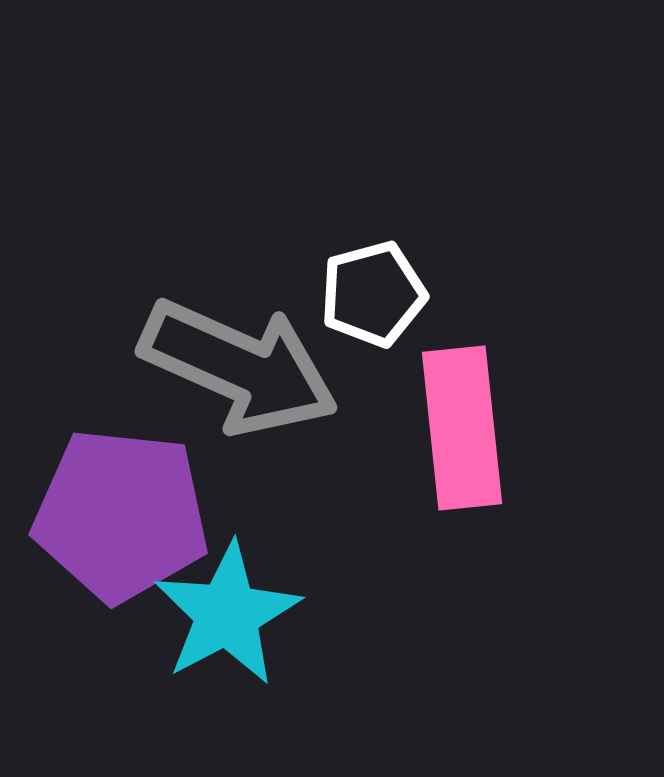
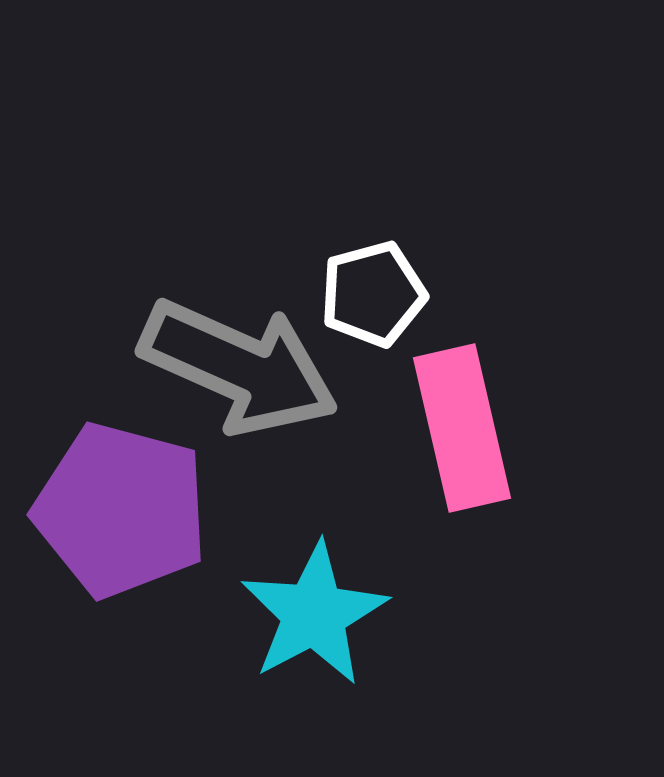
pink rectangle: rotated 7 degrees counterclockwise
purple pentagon: moved 5 px up; rotated 9 degrees clockwise
cyan star: moved 87 px right
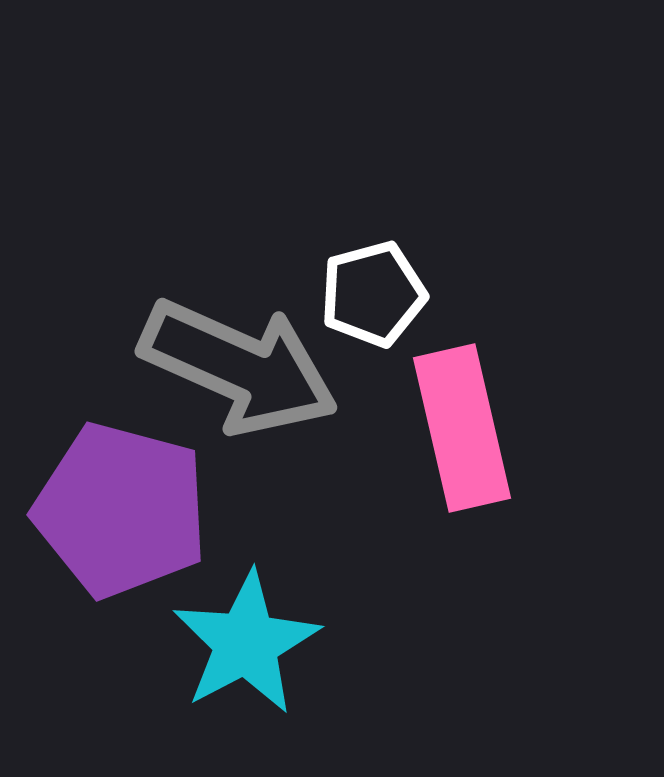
cyan star: moved 68 px left, 29 px down
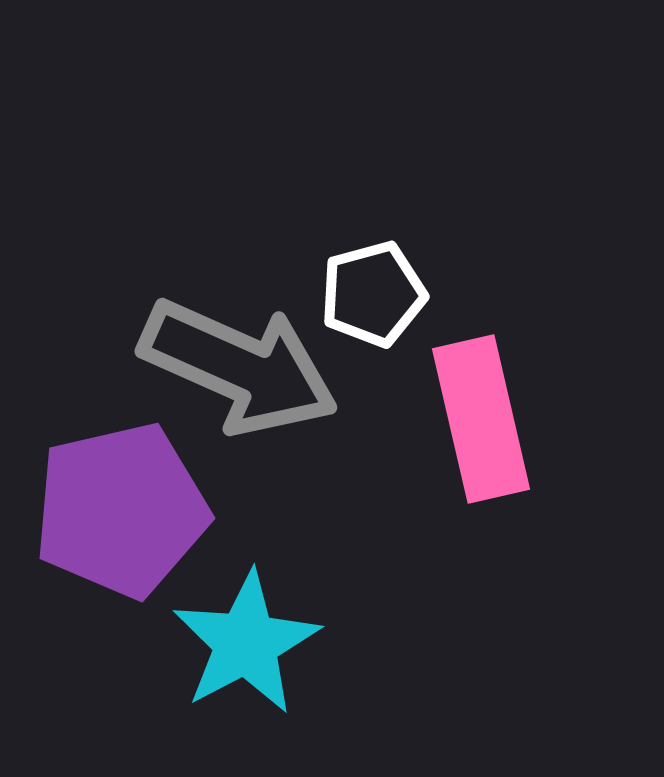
pink rectangle: moved 19 px right, 9 px up
purple pentagon: rotated 28 degrees counterclockwise
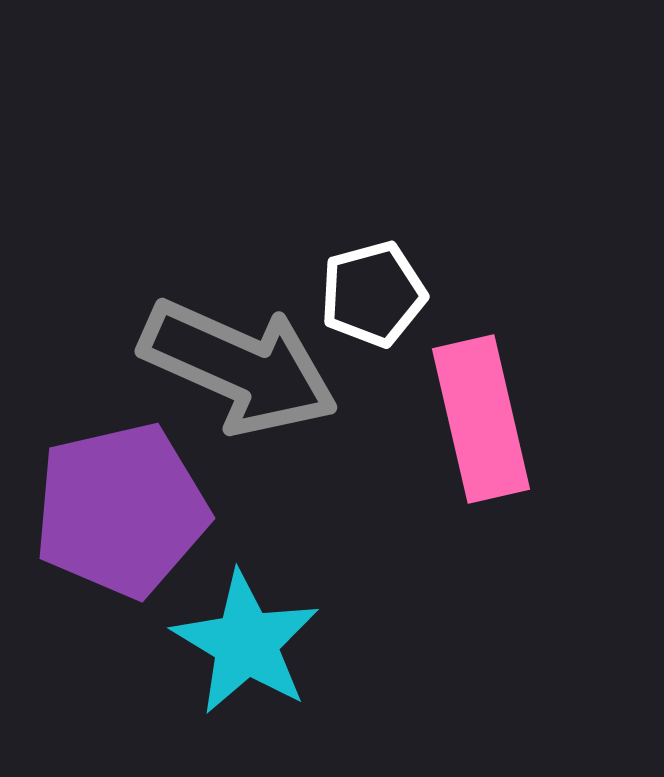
cyan star: rotated 13 degrees counterclockwise
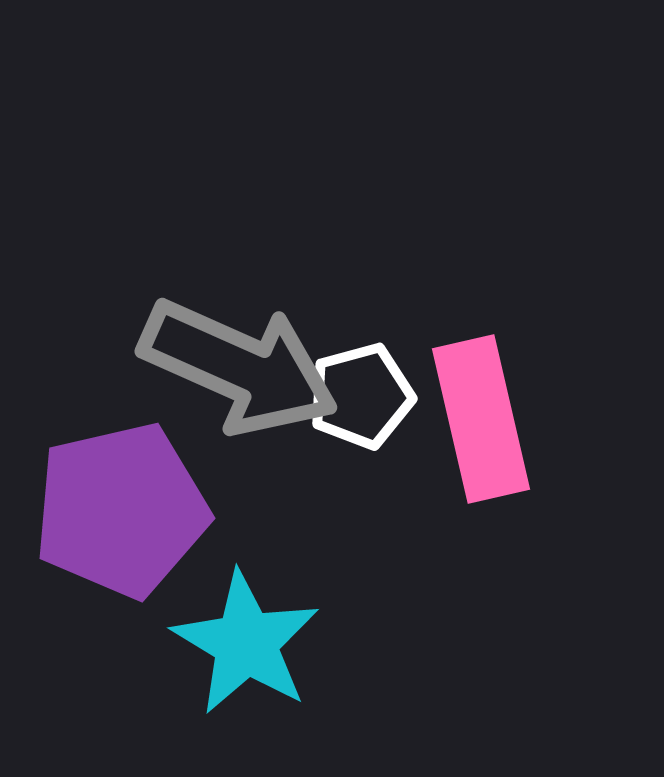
white pentagon: moved 12 px left, 102 px down
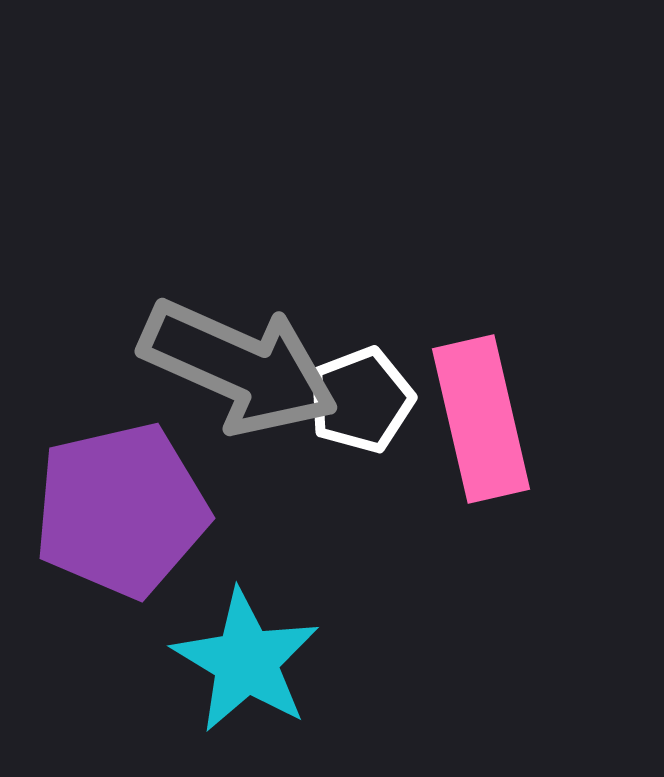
white pentagon: moved 4 px down; rotated 6 degrees counterclockwise
cyan star: moved 18 px down
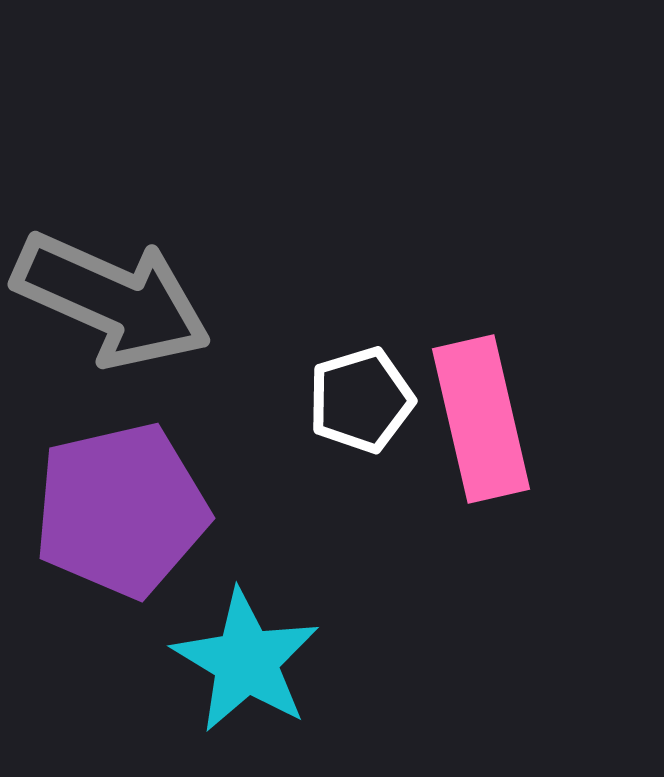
gray arrow: moved 127 px left, 67 px up
white pentagon: rotated 4 degrees clockwise
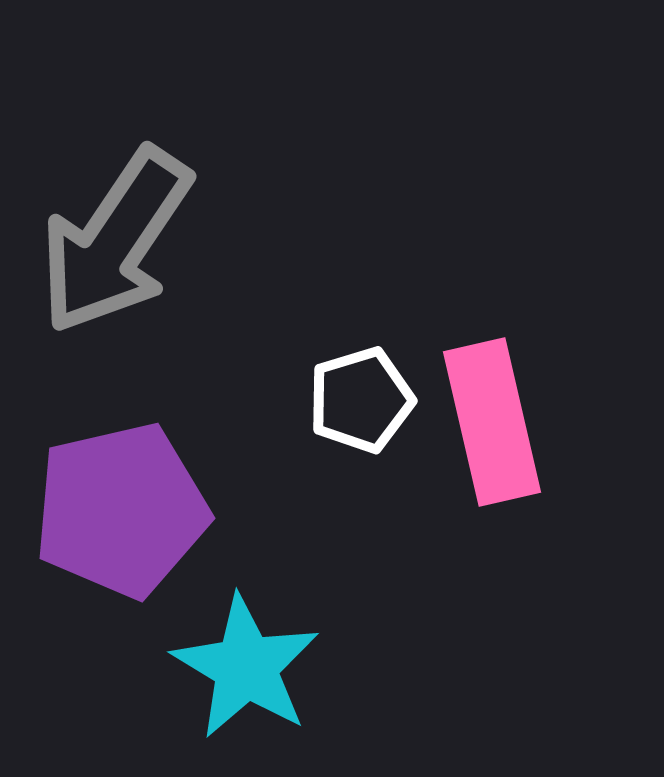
gray arrow: moved 3 px right, 59 px up; rotated 100 degrees clockwise
pink rectangle: moved 11 px right, 3 px down
cyan star: moved 6 px down
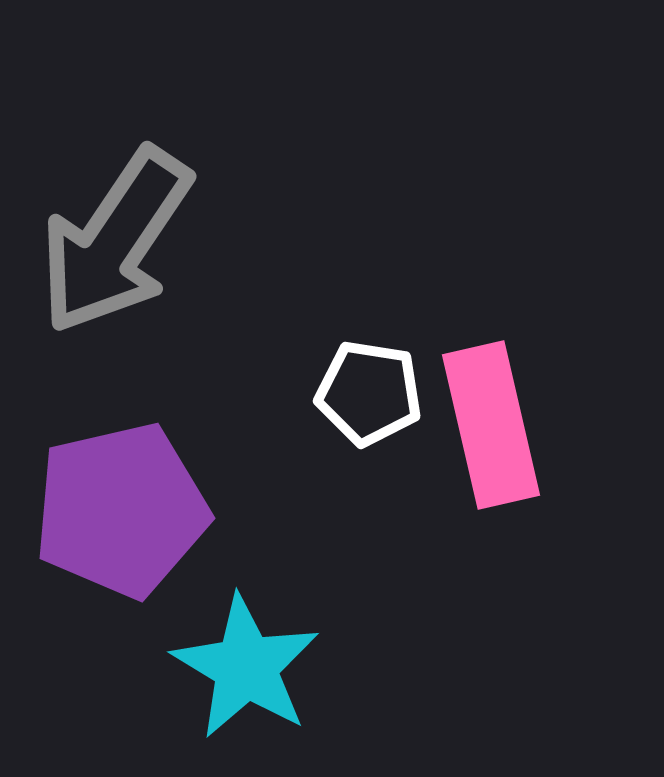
white pentagon: moved 8 px right, 7 px up; rotated 26 degrees clockwise
pink rectangle: moved 1 px left, 3 px down
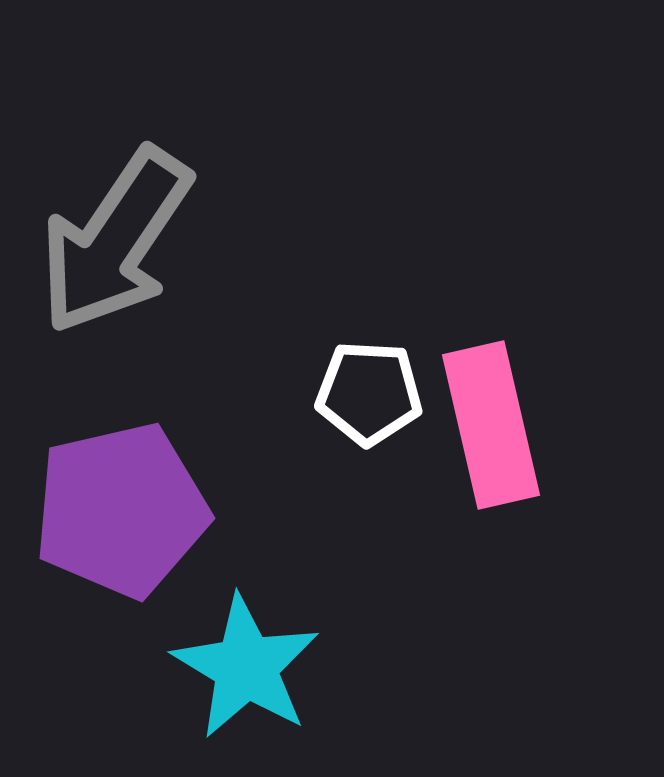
white pentagon: rotated 6 degrees counterclockwise
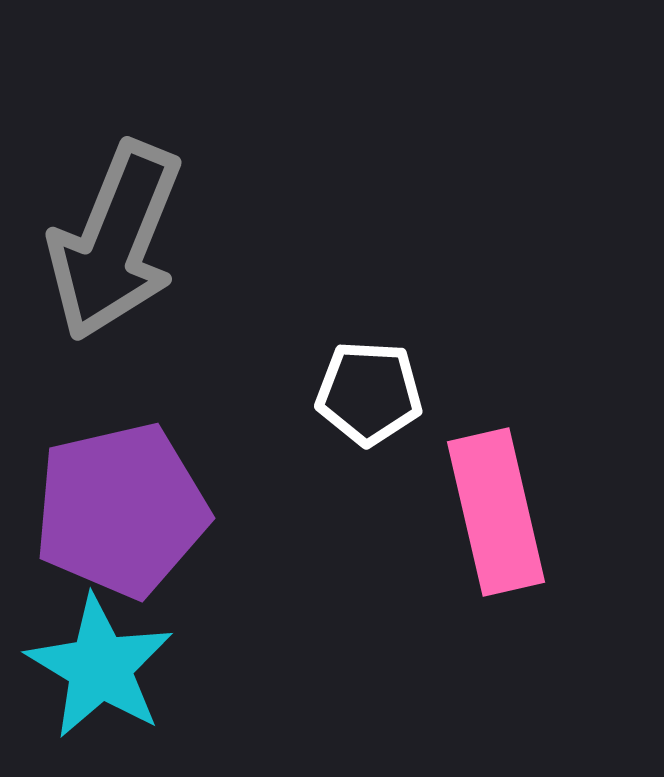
gray arrow: rotated 12 degrees counterclockwise
pink rectangle: moved 5 px right, 87 px down
cyan star: moved 146 px left
